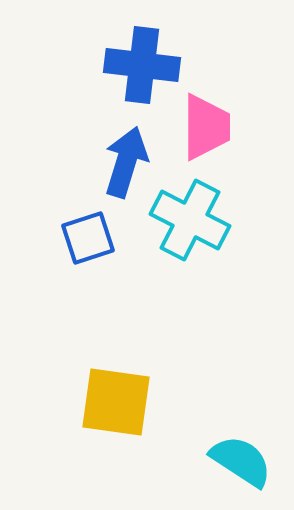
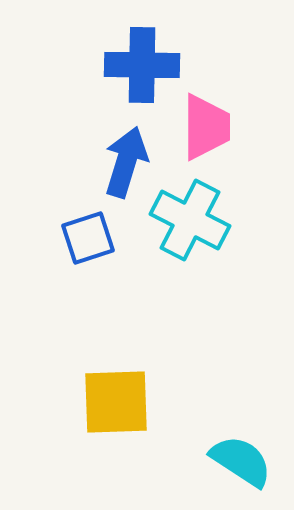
blue cross: rotated 6 degrees counterclockwise
yellow square: rotated 10 degrees counterclockwise
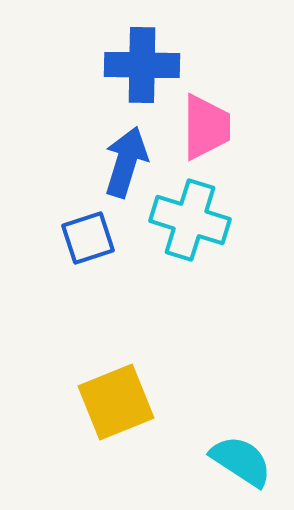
cyan cross: rotated 10 degrees counterclockwise
yellow square: rotated 20 degrees counterclockwise
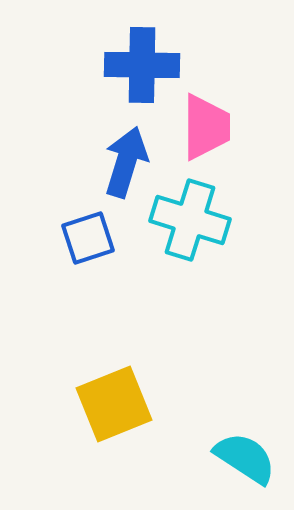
yellow square: moved 2 px left, 2 px down
cyan semicircle: moved 4 px right, 3 px up
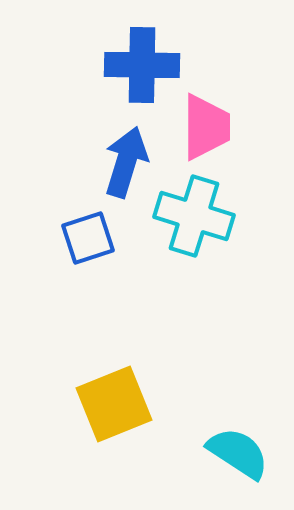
cyan cross: moved 4 px right, 4 px up
cyan semicircle: moved 7 px left, 5 px up
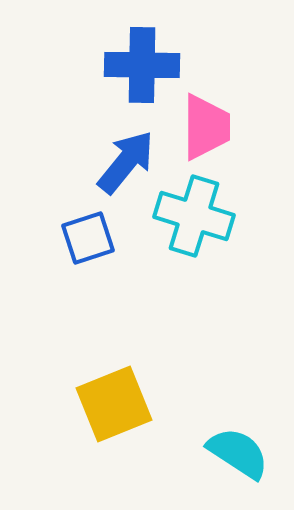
blue arrow: rotated 22 degrees clockwise
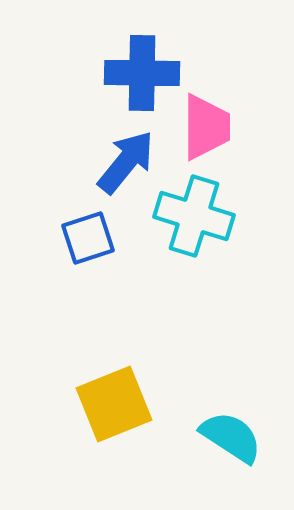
blue cross: moved 8 px down
cyan semicircle: moved 7 px left, 16 px up
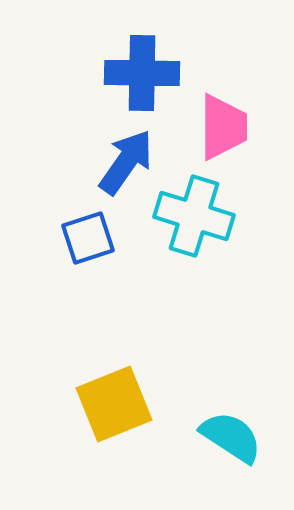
pink trapezoid: moved 17 px right
blue arrow: rotated 4 degrees counterclockwise
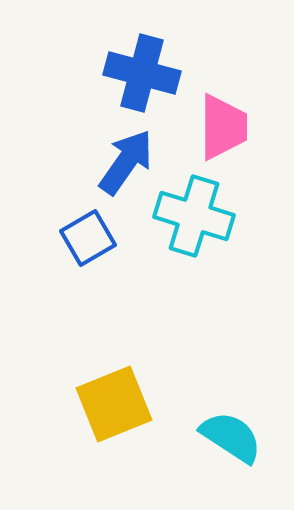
blue cross: rotated 14 degrees clockwise
blue square: rotated 12 degrees counterclockwise
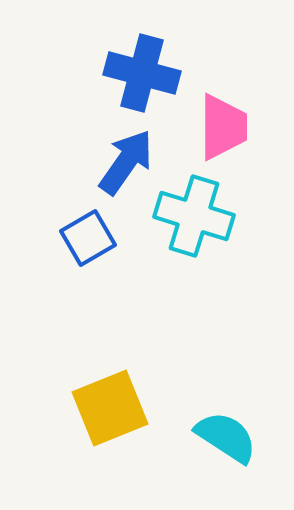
yellow square: moved 4 px left, 4 px down
cyan semicircle: moved 5 px left
